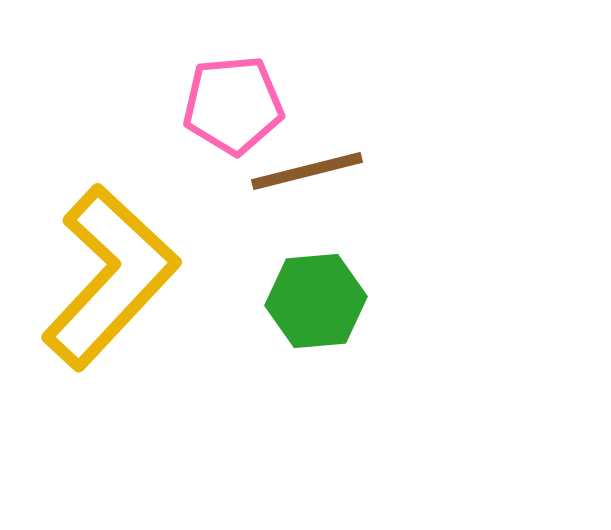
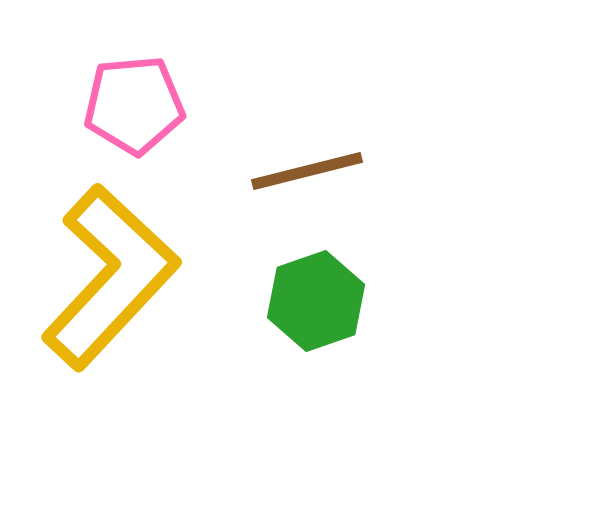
pink pentagon: moved 99 px left
green hexagon: rotated 14 degrees counterclockwise
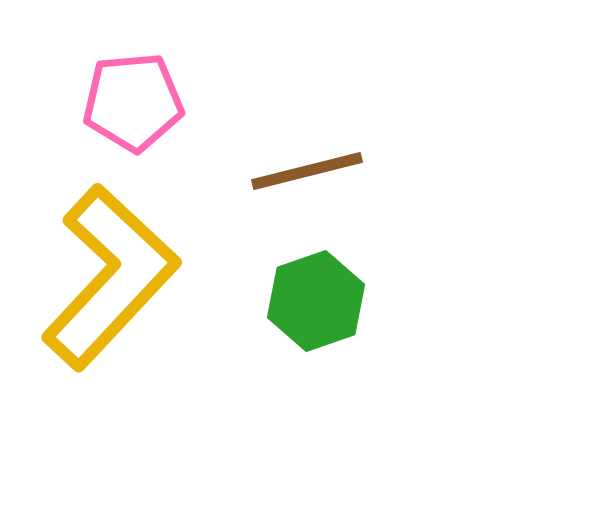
pink pentagon: moved 1 px left, 3 px up
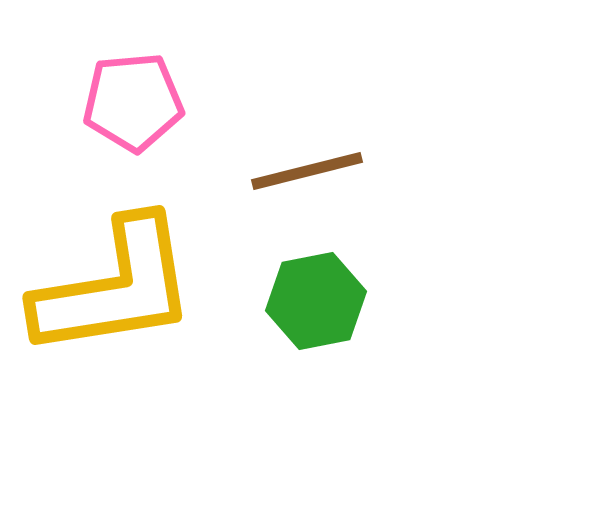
yellow L-shape: moved 5 px right, 11 px down; rotated 38 degrees clockwise
green hexagon: rotated 8 degrees clockwise
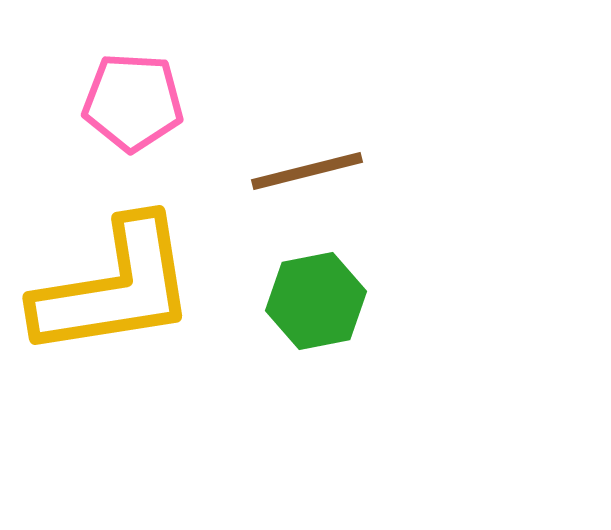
pink pentagon: rotated 8 degrees clockwise
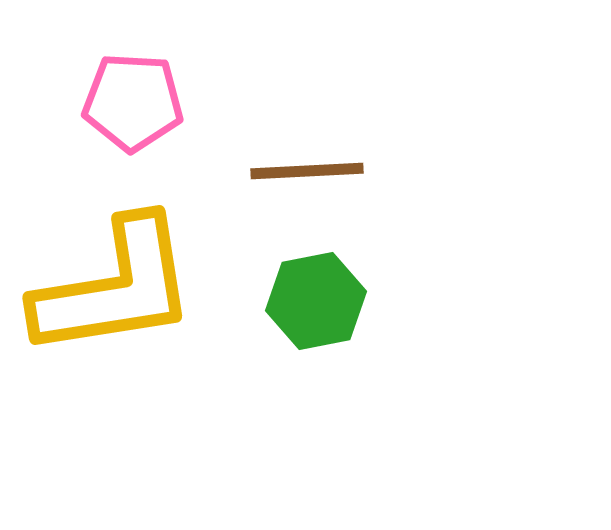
brown line: rotated 11 degrees clockwise
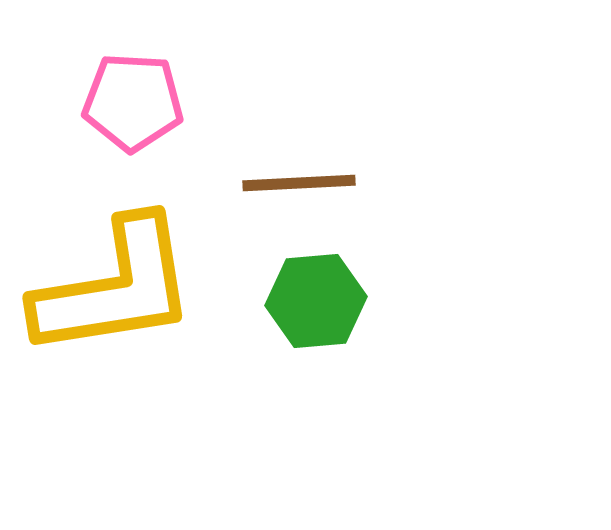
brown line: moved 8 px left, 12 px down
green hexagon: rotated 6 degrees clockwise
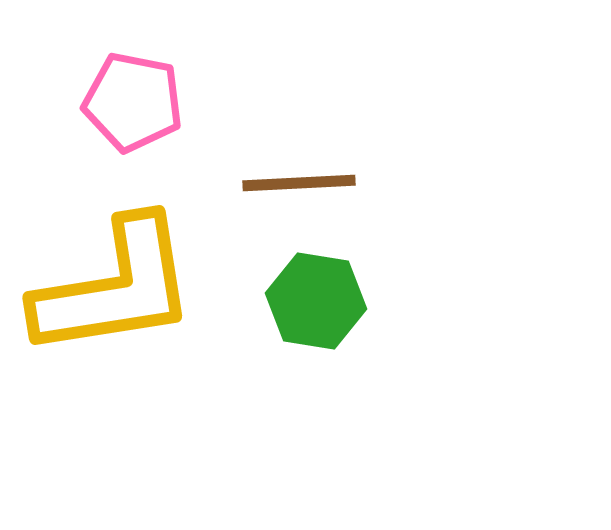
pink pentagon: rotated 8 degrees clockwise
green hexagon: rotated 14 degrees clockwise
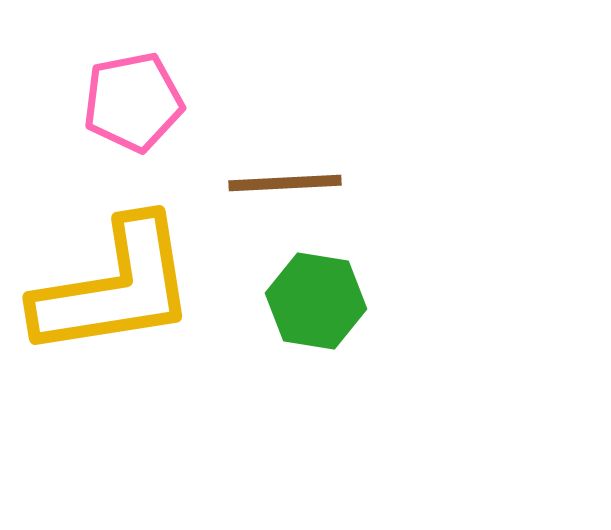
pink pentagon: rotated 22 degrees counterclockwise
brown line: moved 14 px left
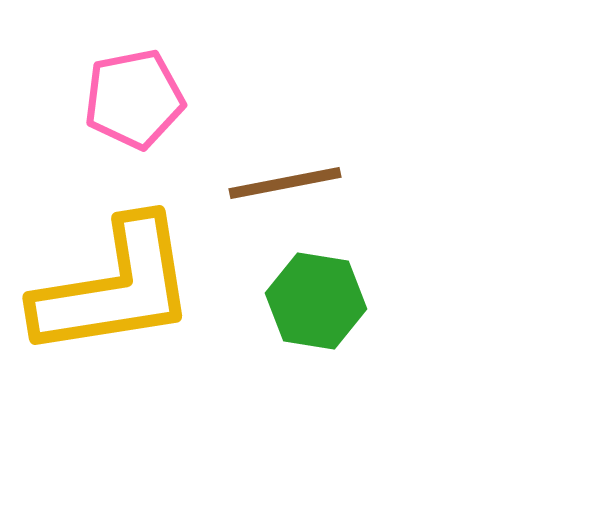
pink pentagon: moved 1 px right, 3 px up
brown line: rotated 8 degrees counterclockwise
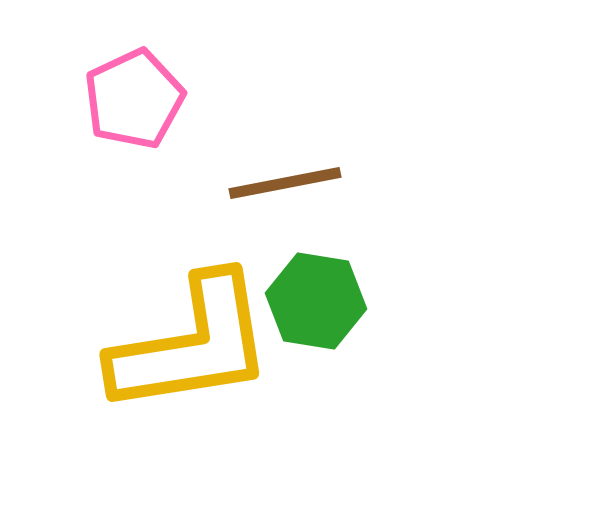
pink pentagon: rotated 14 degrees counterclockwise
yellow L-shape: moved 77 px right, 57 px down
